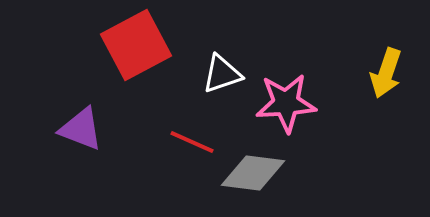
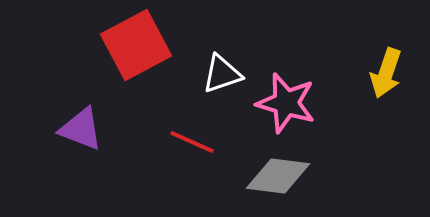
pink star: rotated 20 degrees clockwise
gray diamond: moved 25 px right, 3 px down
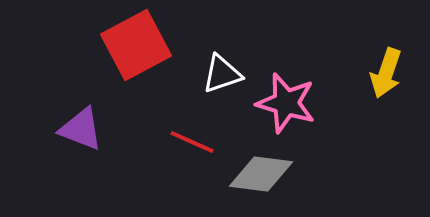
gray diamond: moved 17 px left, 2 px up
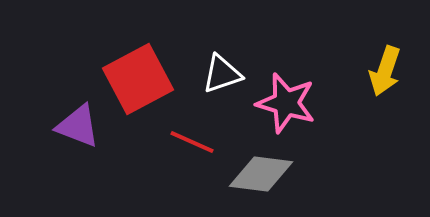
red square: moved 2 px right, 34 px down
yellow arrow: moved 1 px left, 2 px up
purple triangle: moved 3 px left, 3 px up
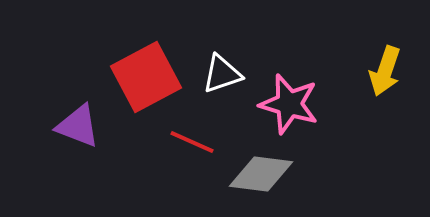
red square: moved 8 px right, 2 px up
pink star: moved 3 px right, 1 px down
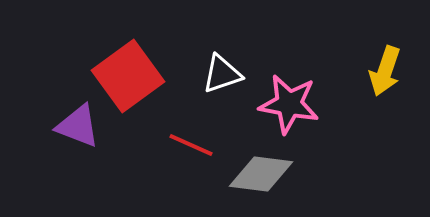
red square: moved 18 px left, 1 px up; rotated 8 degrees counterclockwise
pink star: rotated 6 degrees counterclockwise
red line: moved 1 px left, 3 px down
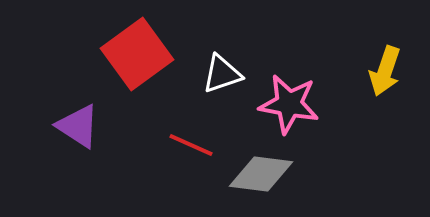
red square: moved 9 px right, 22 px up
purple triangle: rotated 12 degrees clockwise
